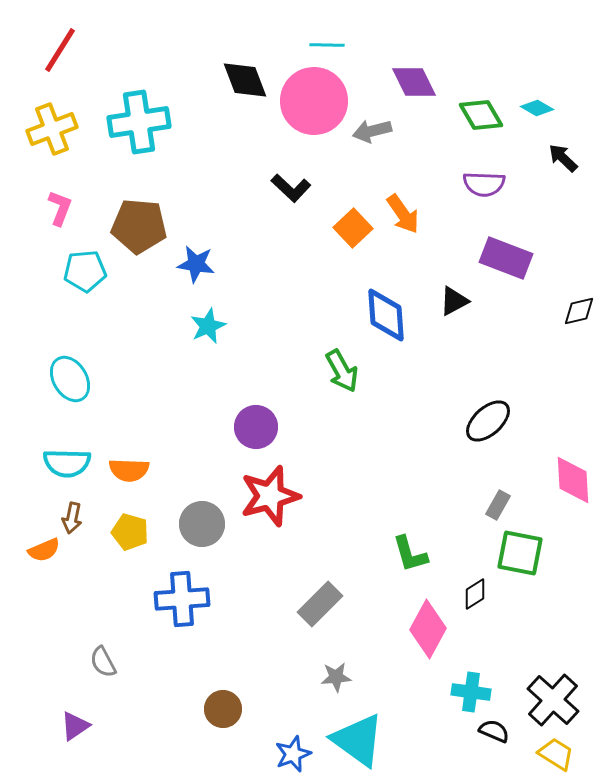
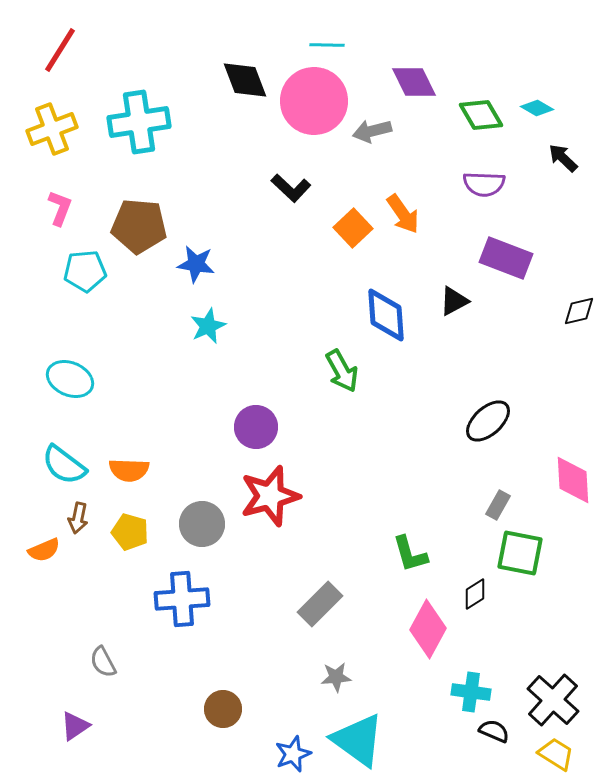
cyan ellipse at (70, 379): rotated 36 degrees counterclockwise
cyan semicircle at (67, 463): moved 3 px left, 2 px down; rotated 36 degrees clockwise
brown arrow at (72, 518): moved 6 px right
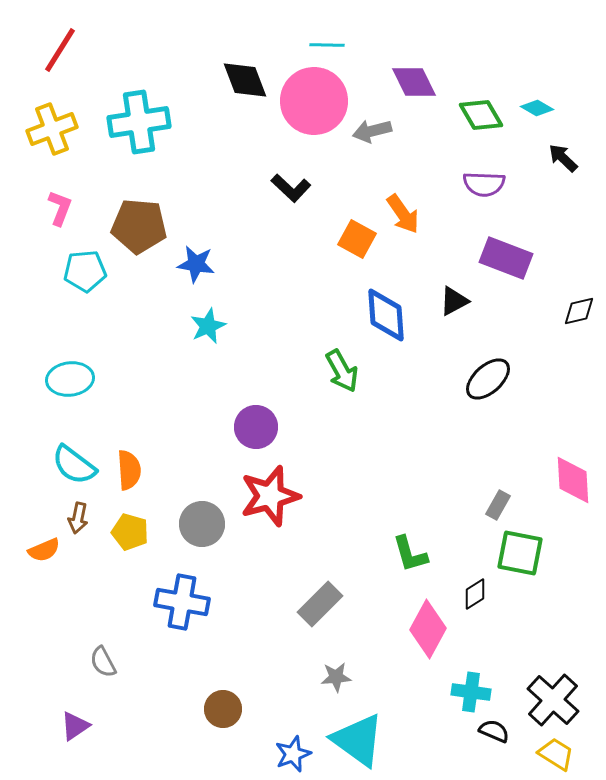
orange square at (353, 228): moved 4 px right, 11 px down; rotated 18 degrees counterclockwise
cyan ellipse at (70, 379): rotated 30 degrees counterclockwise
black ellipse at (488, 421): moved 42 px up
cyan semicircle at (64, 465): moved 10 px right
orange semicircle at (129, 470): rotated 96 degrees counterclockwise
blue cross at (182, 599): moved 3 px down; rotated 14 degrees clockwise
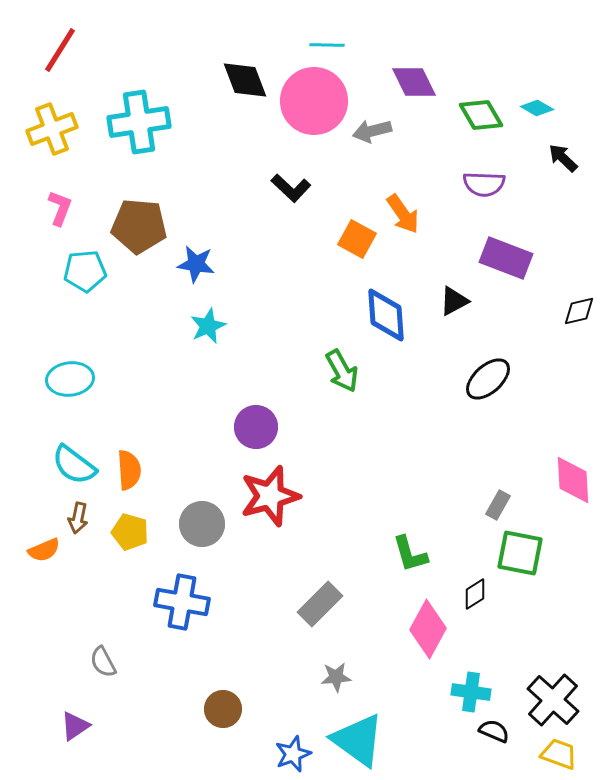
yellow trapezoid at (556, 754): moved 3 px right; rotated 12 degrees counterclockwise
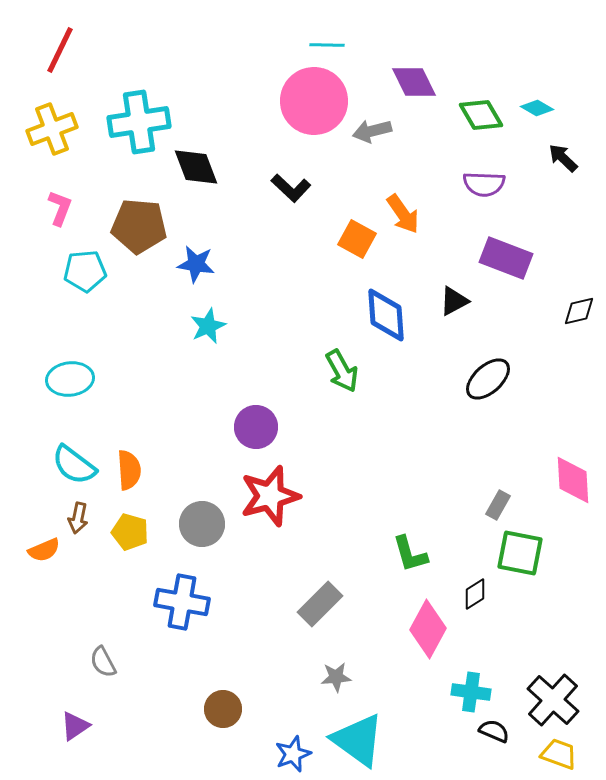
red line at (60, 50): rotated 6 degrees counterclockwise
black diamond at (245, 80): moved 49 px left, 87 px down
